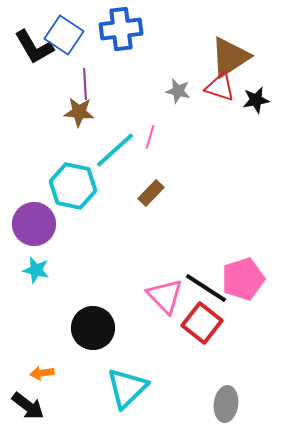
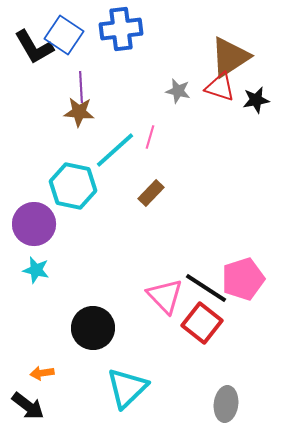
purple line: moved 4 px left, 3 px down
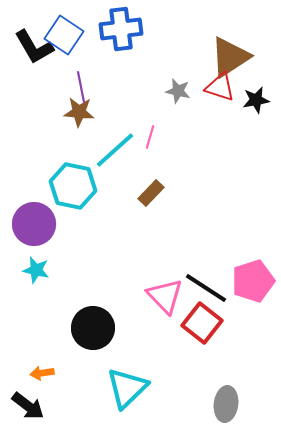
purple line: rotated 8 degrees counterclockwise
pink pentagon: moved 10 px right, 2 px down
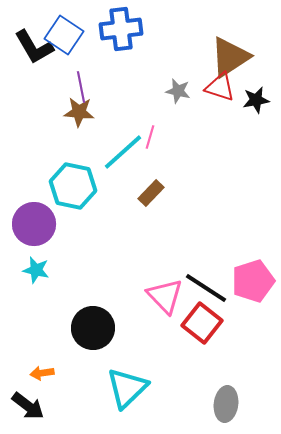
cyan line: moved 8 px right, 2 px down
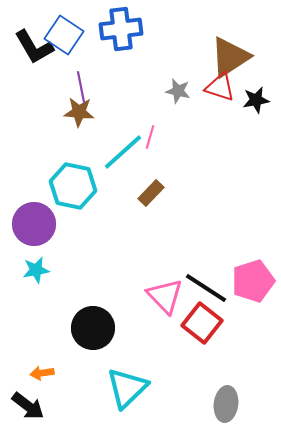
cyan star: rotated 24 degrees counterclockwise
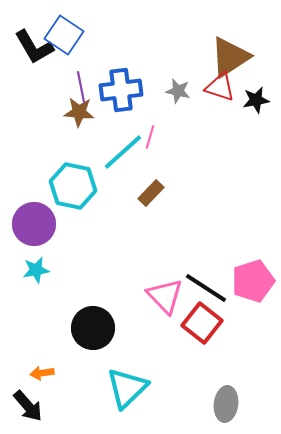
blue cross: moved 61 px down
black arrow: rotated 12 degrees clockwise
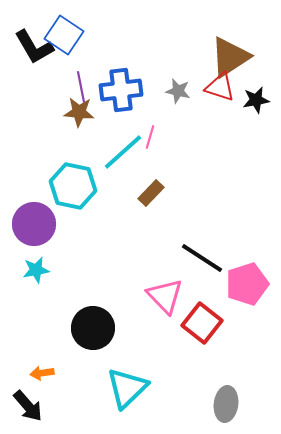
pink pentagon: moved 6 px left, 3 px down
black line: moved 4 px left, 30 px up
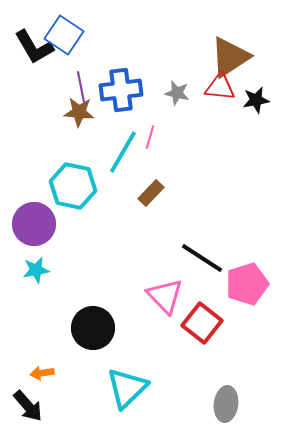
red triangle: rotated 12 degrees counterclockwise
gray star: moved 1 px left, 2 px down
cyan line: rotated 18 degrees counterclockwise
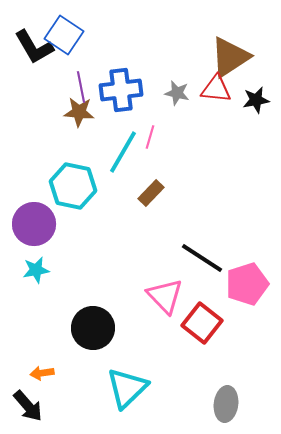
red triangle: moved 4 px left, 2 px down
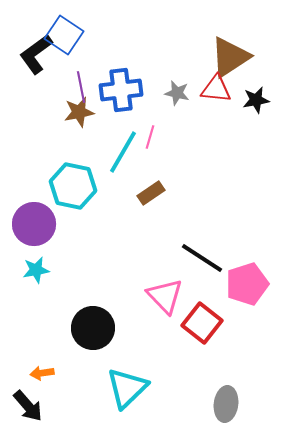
black L-shape: moved 2 px right, 7 px down; rotated 84 degrees clockwise
brown star: rotated 16 degrees counterclockwise
brown rectangle: rotated 12 degrees clockwise
